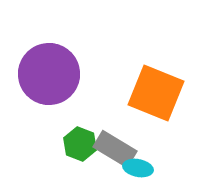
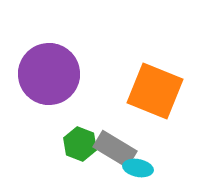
orange square: moved 1 px left, 2 px up
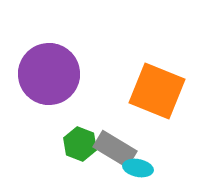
orange square: moved 2 px right
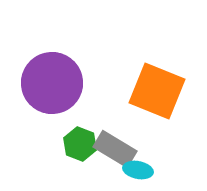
purple circle: moved 3 px right, 9 px down
cyan ellipse: moved 2 px down
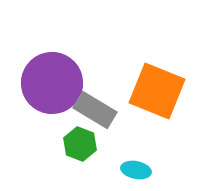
gray rectangle: moved 20 px left, 39 px up
cyan ellipse: moved 2 px left
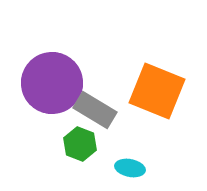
cyan ellipse: moved 6 px left, 2 px up
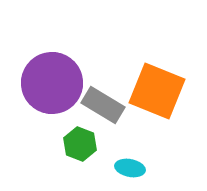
gray rectangle: moved 8 px right, 5 px up
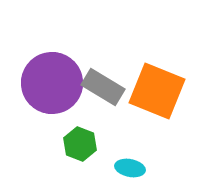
gray rectangle: moved 18 px up
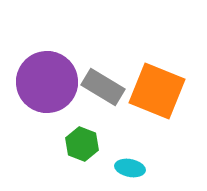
purple circle: moved 5 px left, 1 px up
green hexagon: moved 2 px right
